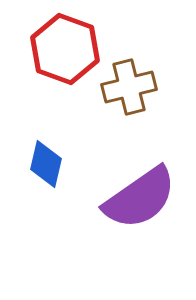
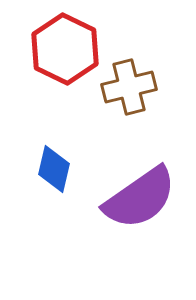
red hexagon: rotated 6 degrees clockwise
blue diamond: moved 8 px right, 5 px down
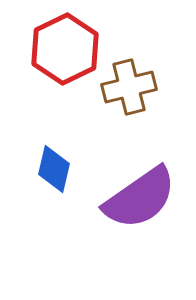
red hexagon: rotated 8 degrees clockwise
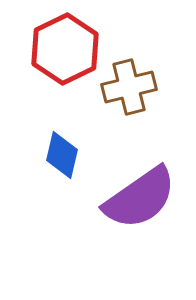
blue diamond: moved 8 px right, 14 px up
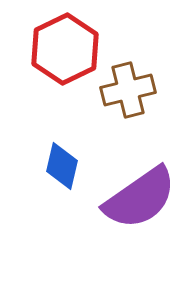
brown cross: moved 1 px left, 3 px down
blue diamond: moved 11 px down
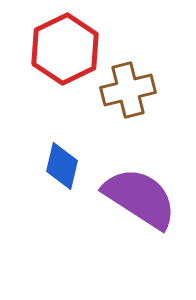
purple semicircle: rotated 112 degrees counterclockwise
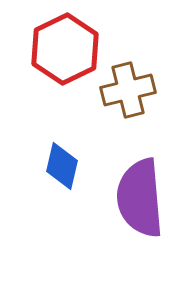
purple semicircle: rotated 128 degrees counterclockwise
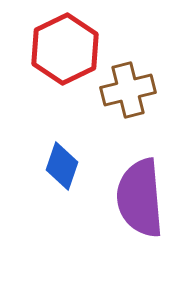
blue diamond: rotated 6 degrees clockwise
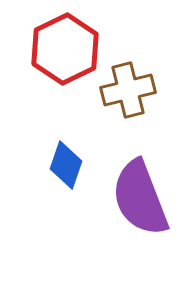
blue diamond: moved 4 px right, 1 px up
purple semicircle: rotated 16 degrees counterclockwise
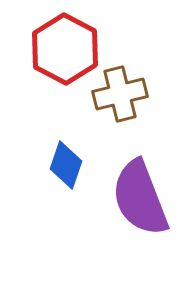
red hexagon: rotated 6 degrees counterclockwise
brown cross: moved 8 px left, 4 px down
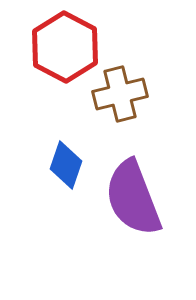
red hexagon: moved 2 px up
purple semicircle: moved 7 px left
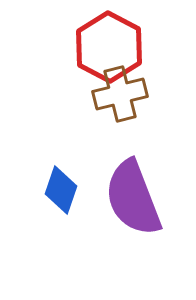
red hexagon: moved 44 px right
blue diamond: moved 5 px left, 25 px down
